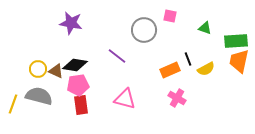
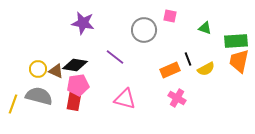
purple star: moved 12 px right
purple line: moved 2 px left, 1 px down
red rectangle: moved 7 px left, 4 px up; rotated 18 degrees clockwise
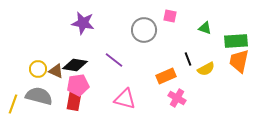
purple line: moved 1 px left, 3 px down
orange rectangle: moved 4 px left, 6 px down
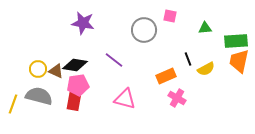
green triangle: rotated 24 degrees counterclockwise
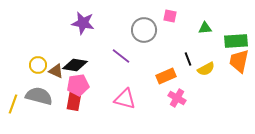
purple line: moved 7 px right, 4 px up
yellow circle: moved 4 px up
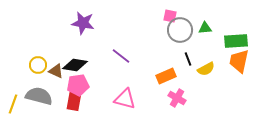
gray circle: moved 36 px right
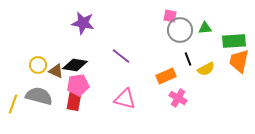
green rectangle: moved 2 px left
pink cross: moved 1 px right
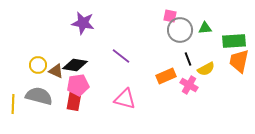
pink cross: moved 11 px right, 13 px up
yellow line: rotated 18 degrees counterclockwise
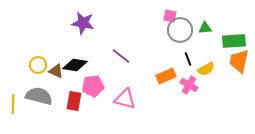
pink pentagon: moved 15 px right, 1 px down
